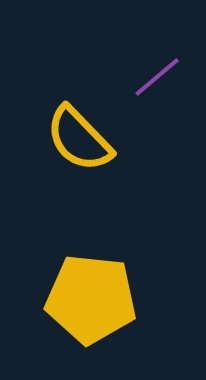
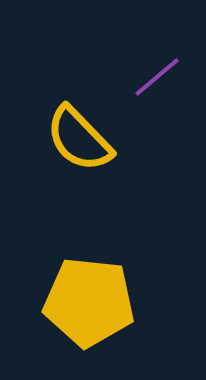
yellow pentagon: moved 2 px left, 3 px down
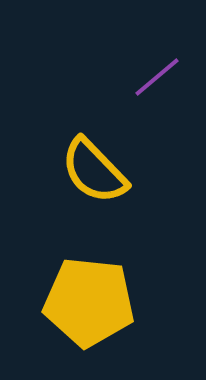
yellow semicircle: moved 15 px right, 32 px down
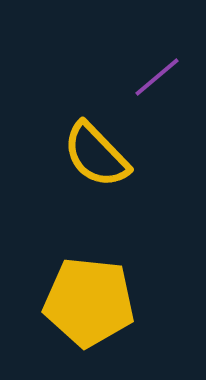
yellow semicircle: moved 2 px right, 16 px up
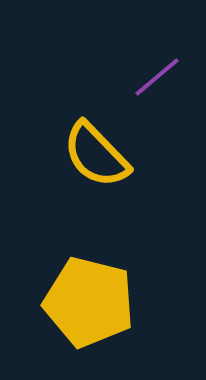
yellow pentagon: rotated 8 degrees clockwise
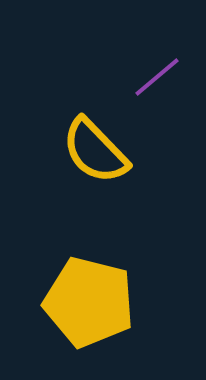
yellow semicircle: moved 1 px left, 4 px up
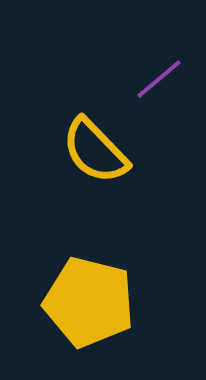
purple line: moved 2 px right, 2 px down
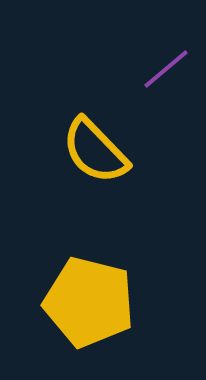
purple line: moved 7 px right, 10 px up
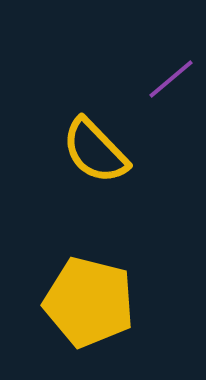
purple line: moved 5 px right, 10 px down
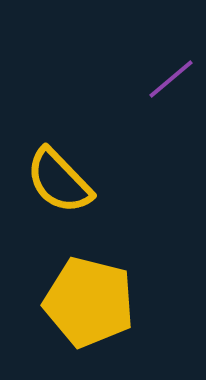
yellow semicircle: moved 36 px left, 30 px down
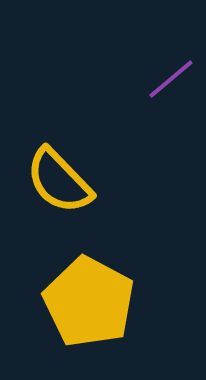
yellow pentagon: rotated 14 degrees clockwise
